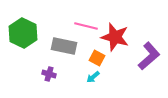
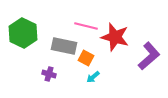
orange square: moved 11 px left
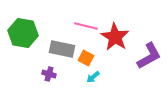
green hexagon: rotated 16 degrees counterclockwise
red star: rotated 16 degrees clockwise
gray rectangle: moved 2 px left, 3 px down
purple L-shape: rotated 12 degrees clockwise
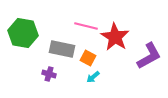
orange square: moved 2 px right
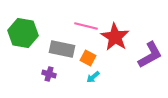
purple L-shape: moved 1 px right, 1 px up
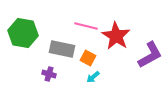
red star: moved 1 px right, 1 px up
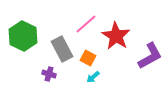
pink line: moved 2 px up; rotated 55 degrees counterclockwise
green hexagon: moved 3 px down; rotated 16 degrees clockwise
gray rectangle: rotated 50 degrees clockwise
purple L-shape: moved 1 px down
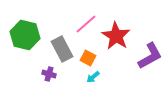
green hexagon: moved 2 px right, 1 px up; rotated 12 degrees counterclockwise
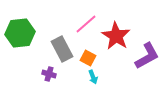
green hexagon: moved 5 px left, 2 px up; rotated 20 degrees counterclockwise
purple L-shape: moved 3 px left
cyan arrow: rotated 72 degrees counterclockwise
